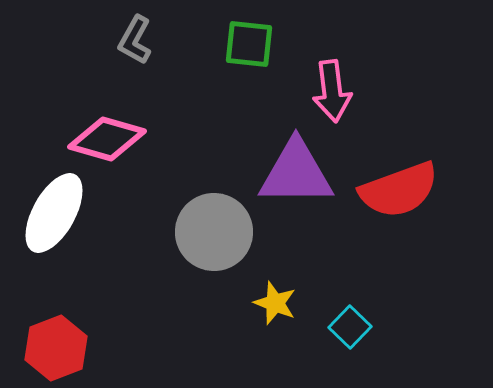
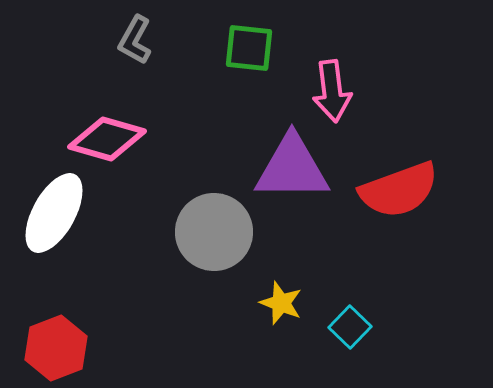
green square: moved 4 px down
purple triangle: moved 4 px left, 5 px up
yellow star: moved 6 px right
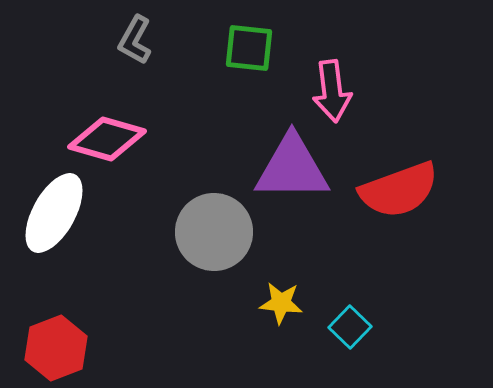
yellow star: rotated 15 degrees counterclockwise
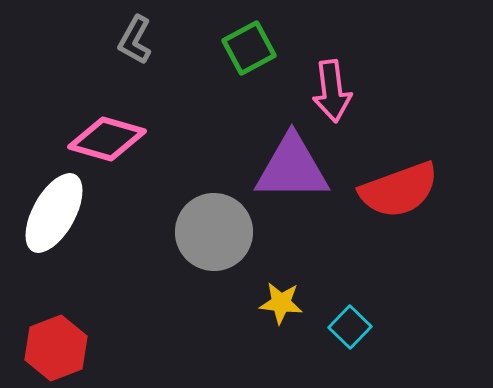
green square: rotated 34 degrees counterclockwise
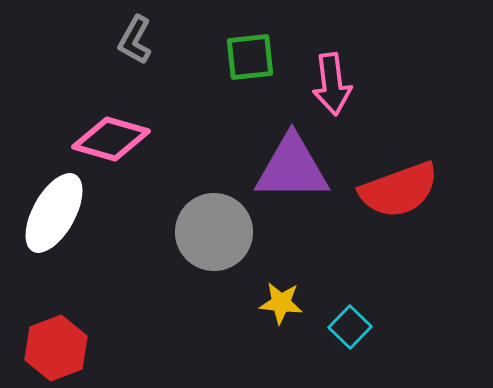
green square: moved 1 px right, 9 px down; rotated 22 degrees clockwise
pink arrow: moved 7 px up
pink diamond: moved 4 px right
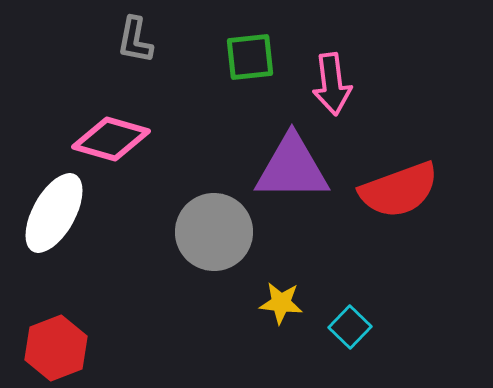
gray L-shape: rotated 18 degrees counterclockwise
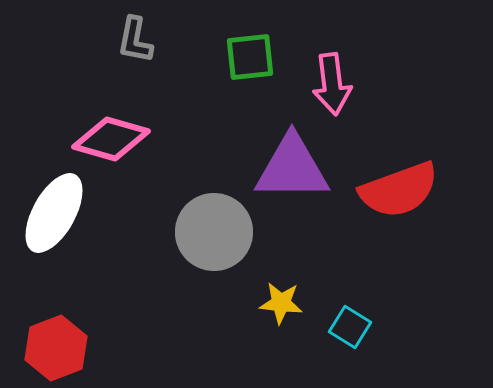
cyan square: rotated 12 degrees counterclockwise
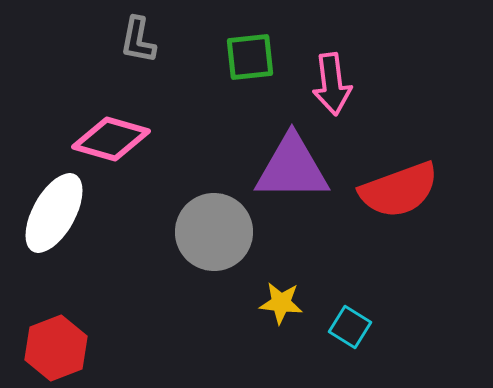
gray L-shape: moved 3 px right
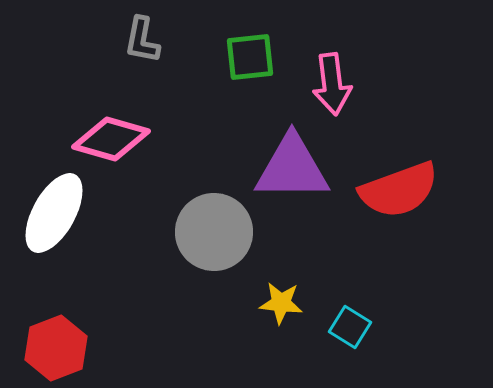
gray L-shape: moved 4 px right
